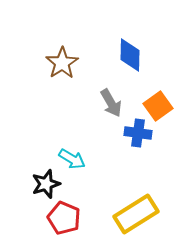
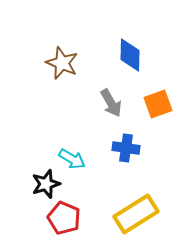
brown star: rotated 16 degrees counterclockwise
orange square: moved 2 px up; rotated 16 degrees clockwise
blue cross: moved 12 px left, 15 px down
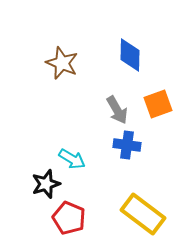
gray arrow: moved 6 px right, 7 px down
blue cross: moved 1 px right, 3 px up
yellow rectangle: moved 7 px right; rotated 69 degrees clockwise
red pentagon: moved 5 px right
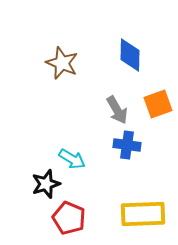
yellow rectangle: rotated 39 degrees counterclockwise
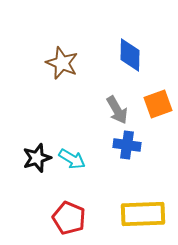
black star: moved 9 px left, 26 px up
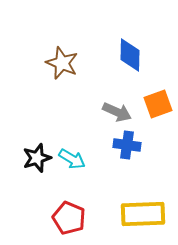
gray arrow: moved 2 px down; rotated 36 degrees counterclockwise
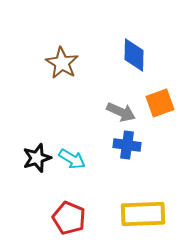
blue diamond: moved 4 px right
brown star: rotated 8 degrees clockwise
orange square: moved 2 px right, 1 px up
gray arrow: moved 4 px right
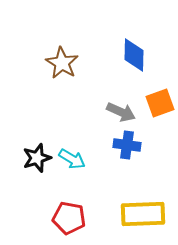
red pentagon: rotated 12 degrees counterclockwise
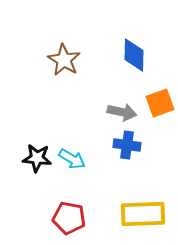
brown star: moved 2 px right, 3 px up
gray arrow: moved 1 px right; rotated 12 degrees counterclockwise
black star: rotated 24 degrees clockwise
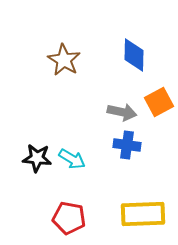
orange square: moved 1 px left, 1 px up; rotated 8 degrees counterclockwise
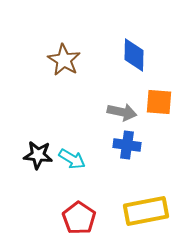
orange square: rotated 32 degrees clockwise
black star: moved 1 px right, 3 px up
yellow rectangle: moved 3 px right, 3 px up; rotated 9 degrees counterclockwise
red pentagon: moved 10 px right; rotated 24 degrees clockwise
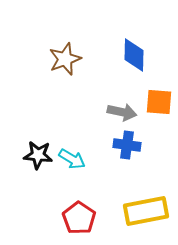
brown star: moved 1 px right, 1 px up; rotated 20 degrees clockwise
